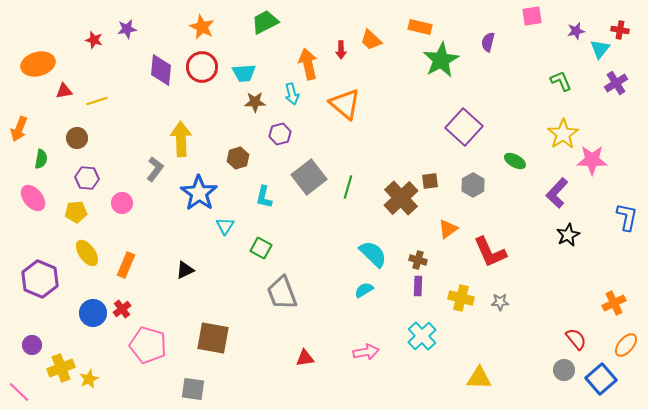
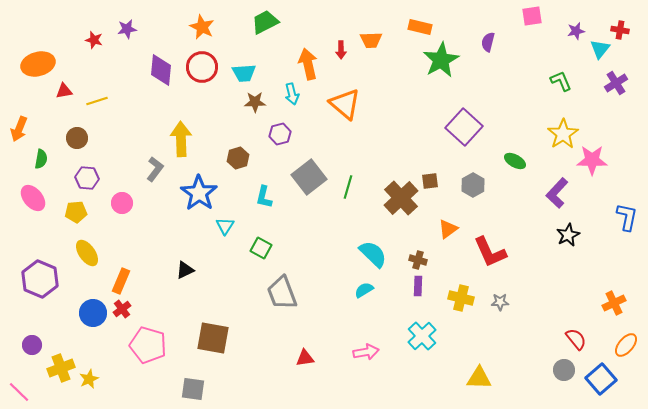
orange trapezoid at (371, 40): rotated 45 degrees counterclockwise
orange rectangle at (126, 265): moved 5 px left, 16 px down
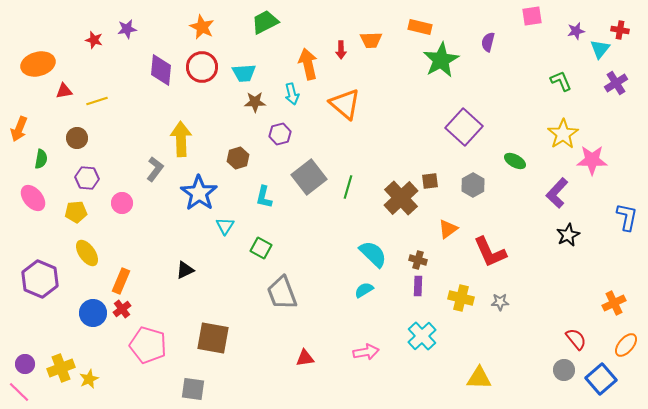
purple circle at (32, 345): moved 7 px left, 19 px down
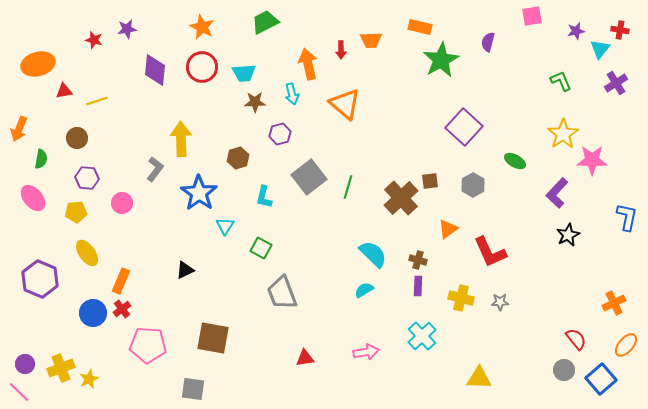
purple diamond at (161, 70): moved 6 px left
pink pentagon at (148, 345): rotated 12 degrees counterclockwise
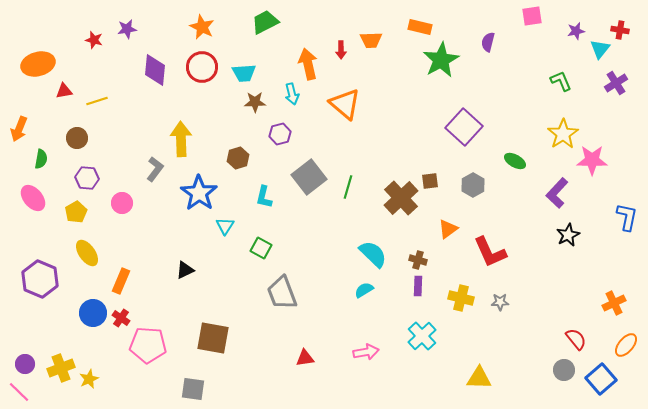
yellow pentagon at (76, 212): rotated 25 degrees counterclockwise
red cross at (122, 309): moved 1 px left, 9 px down; rotated 18 degrees counterclockwise
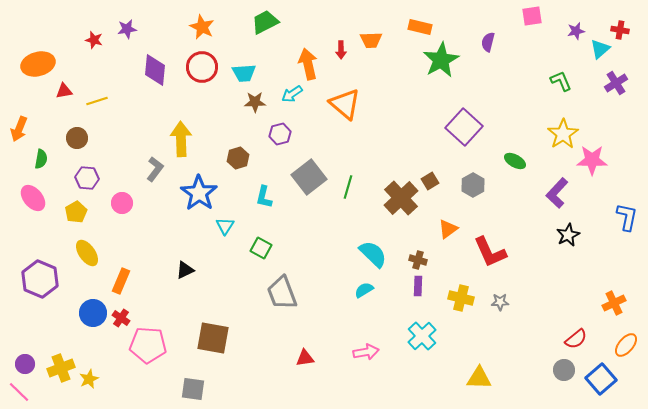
cyan triangle at (600, 49): rotated 10 degrees clockwise
cyan arrow at (292, 94): rotated 70 degrees clockwise
brown square at (430, 181): rotated 24 degrees counterclockwise
red semicircle at (576, 339): rotated 90 degrees clockwise
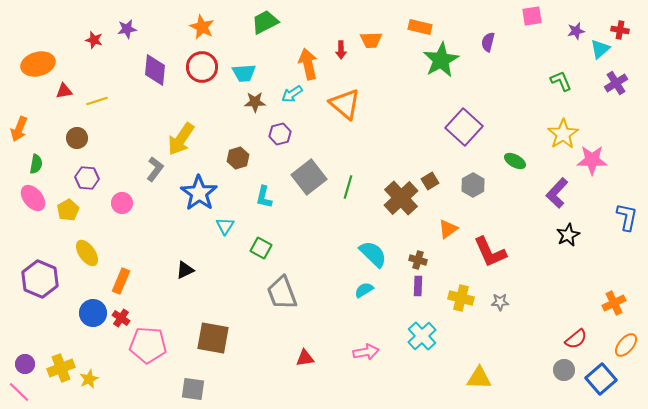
yellow arrow at (181, 139): rotated 144 degrees counterclockwise
green semicircle at (41, 159): moved 5 px left, 5 px down
yellow pentagon at (76, 212): moved 8 px left, 2 px up
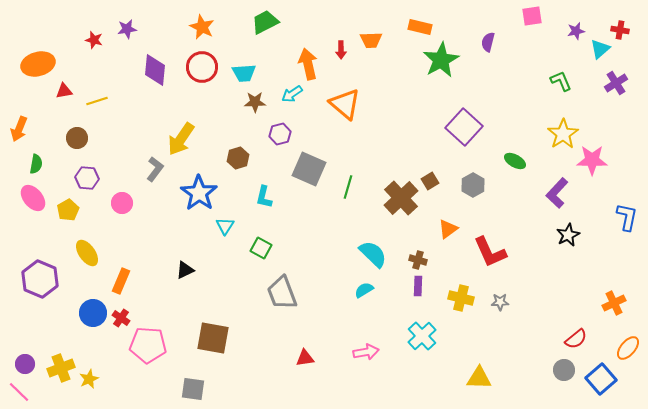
gray square at (309, 177): moved 8 px up; rotated 28 degrees counterclockwise
orange ellipse at (626, 345): moved 2 px right, 3 px down
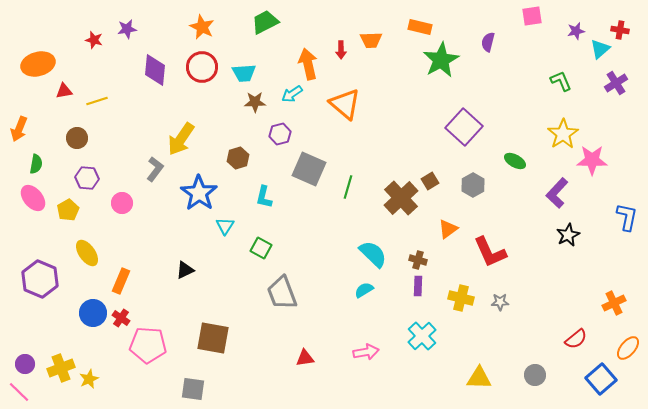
gray circle at (564, 370): moved 29 px left, 5 px down
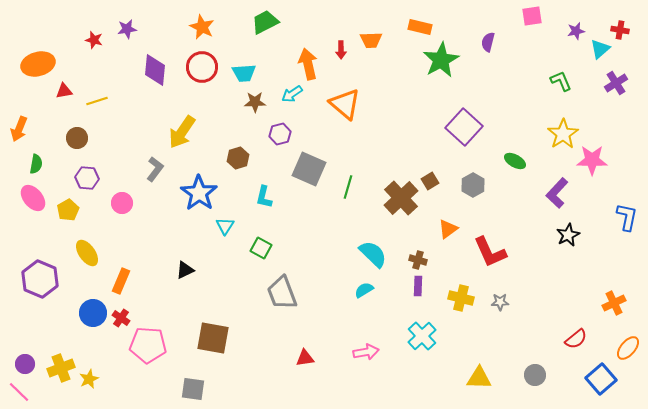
yellow arrow at (181, 139): moved 1 px right, 7 px up
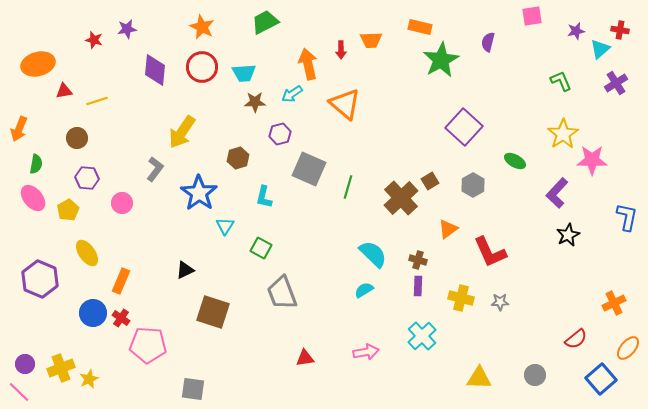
brown square at (213, 338): moved 26 px up; rotated 8 degrees clockwise
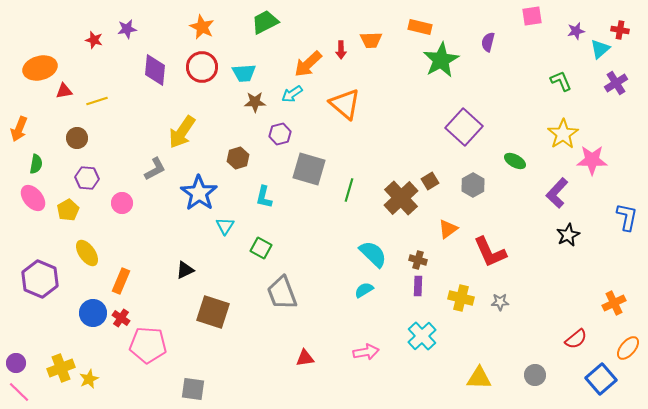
orange ellipse at (38, 64): moved 2 px right, 4 px down
orange arrow at (308, 64): rotated 120 degrees counterclockwise
gray L-shape at (155, 169): rotated 25 degrees clockwise
gray square at (309, 169): rotated 8 degrees counterclockwise
green line at (348, 187): moved 1 px right, 3 px down
purple circle at (25, 364): moved 9 px left, 1 px up
